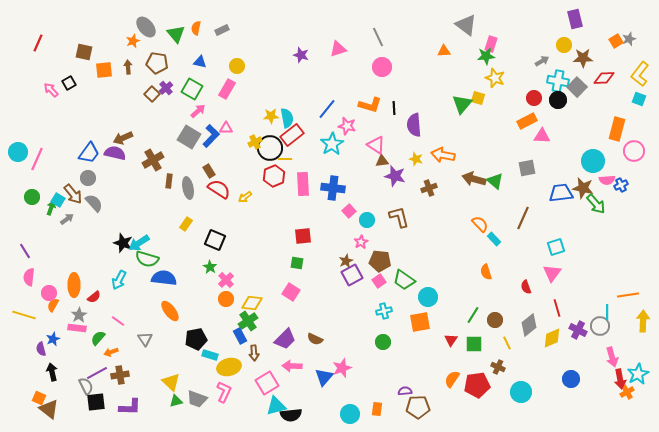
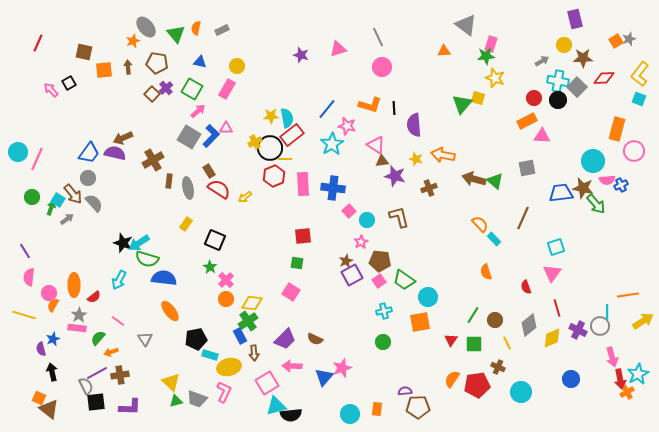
yellow arrow at (643, 321): rotated 55 degrees clockwise
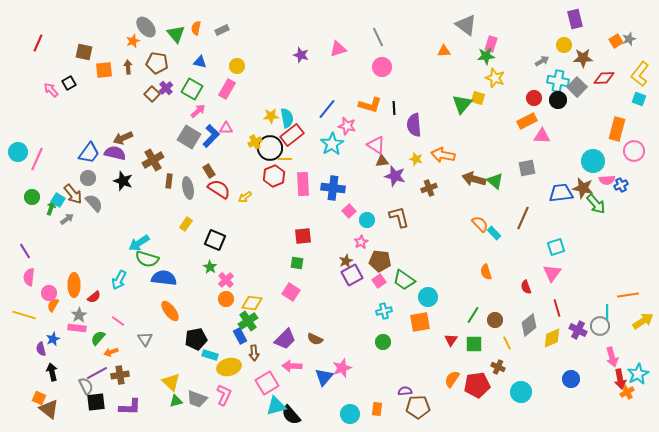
cyan rectangle at (494, 239): moved 6 px up
black star at (123, 243): moved 62 px up
pink L-shape at (224, 392): moved 3 px down
black semicircle at (291, 415): rotated 55 degrees clockwise
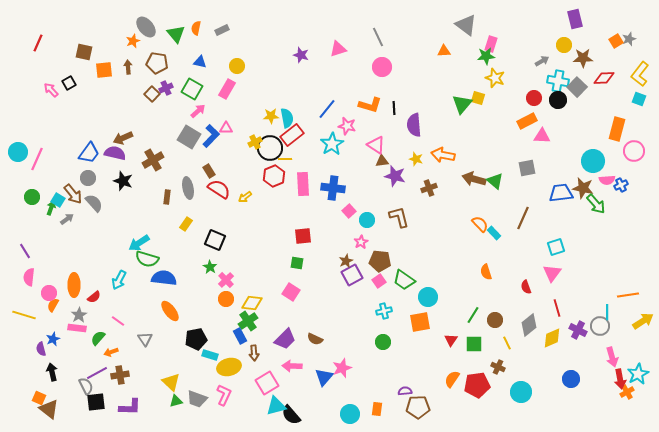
purple cross at (166, 88): rotated 16 degrees clockwise
brown rectangle at (169, 181): moved 2 px left, 16 px down
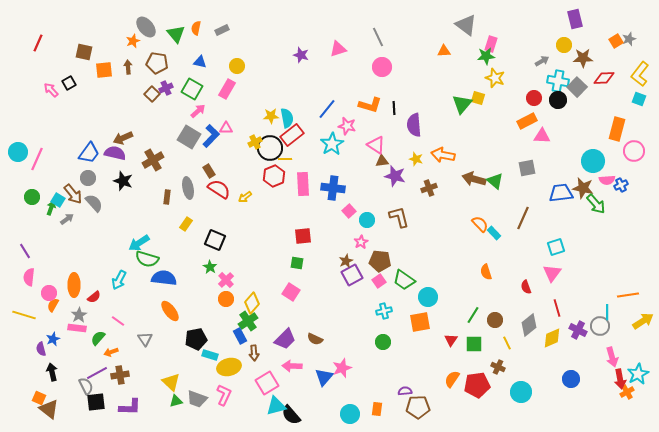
yellow diamond at (252, 303): rotated 55 degrees counterclockwise
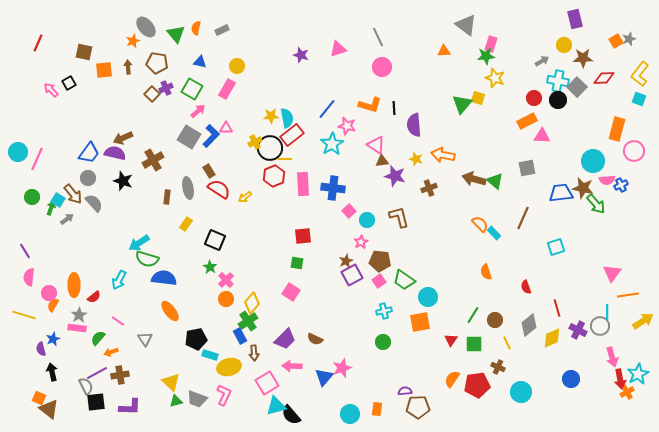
pink triangle at (552, 273): moved 60 px right
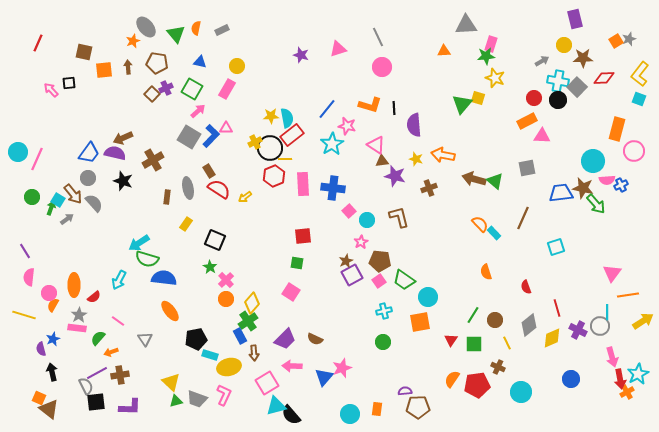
gray triangle at (466, 25): rotated 40 degrees counterclockwise
black square at (69, 83): rotated 24 degrees clockwise
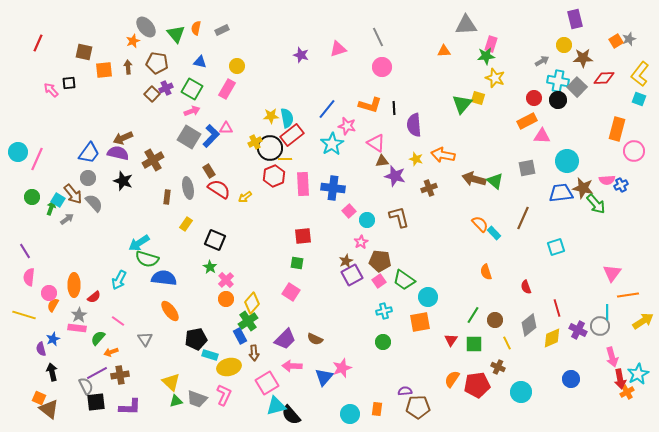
pink arrow at (198, 111): moved 6 px left; rotated 21 degrees clockwise
pink triangle at (376, 145): moved 2 px up
purple semicircle at (115, 153): moved 3 px right
cyan circle at (593, 161): moved 26 px left
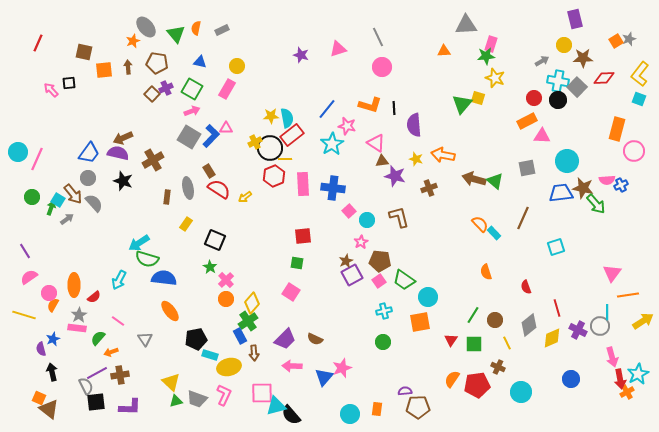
pink semicircle at (29, 277): rotated 48 degrees clockwise
pink square at (267, 383): moved 5 px left, 10 px down; rotated 30 degrees clockwise
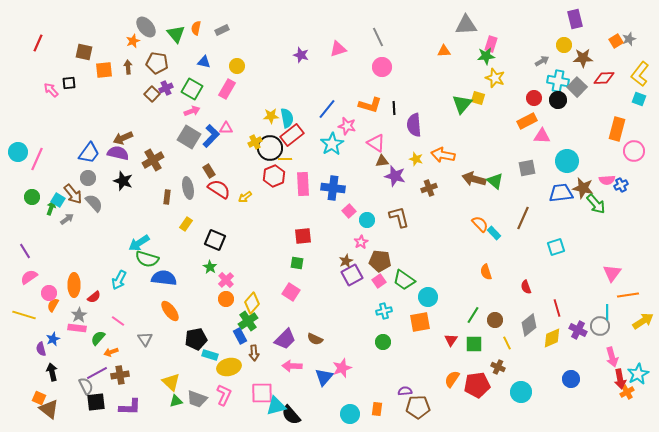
blue triangle at (200, 62): moved 4 px right
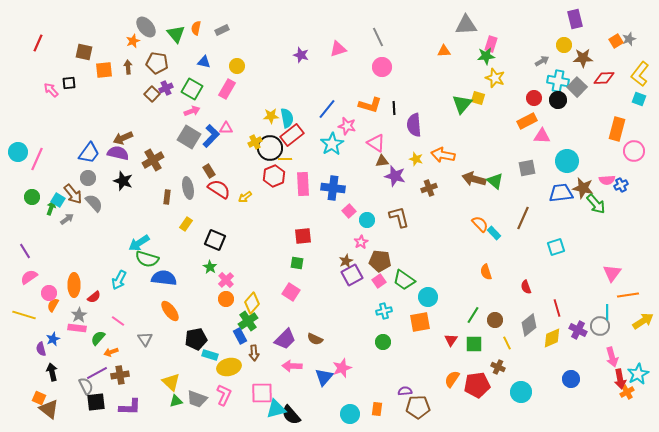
cyan triangle at (276, 406): moved 3 px down
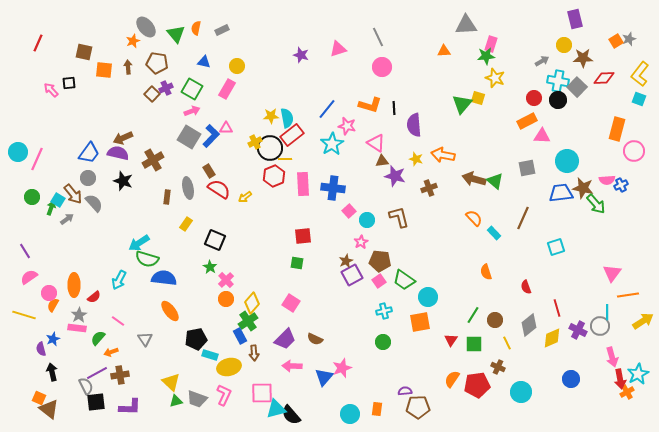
orange square at (104, 70): rotated 12 degrees clockwise
orange semicircle at (480, 224): moved 6 px left, 6 px up
pink square at (291, 292): moved 11 px down
